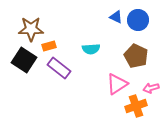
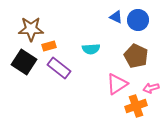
black square: moved 2 px down
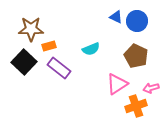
blue circle: moved 1 px left, 1 px down
cyan semicircle: rotated 18 degrees counterclockwise
black square: rotated 10 degrees clockwise
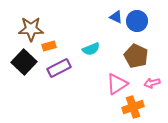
purple rectangle: rotated 65 degrees counterclockwise
pink arrow: moved 1 px right, 5 px up
orange cross: moved 3 px left, 1 px down
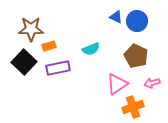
purple rectangle: moved 1 px left; rotated 15 degrees clockwise
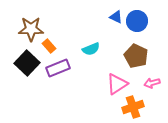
orange rectangle: rotated 64 degrees clockwise
black square: moved 3 px right, 1 px down
purple rectangle: rotated 10 degrees counterclockwise
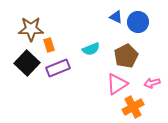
blue circle: moved 1 px right, 1 px down
orange rectangle: moved 1 px up; rotated 24 degrees clockwise
brown pentagon: moved 10 px left; rotated 20 degrees clockwise
orange cross: rotated 10 degrees counterclockwise
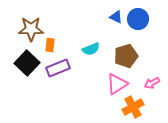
blue circle: moved 3 px up
orange rectangle: moved 1 px right; rotated 24 degrees clockwise
brown pentagon: rotated 10 degrees clockwise
pink arrow: rotated 14 degrees counterclockwise
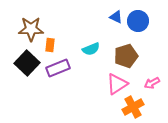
blue circle: moved 2 px down
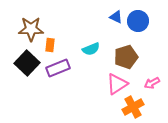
brown pentagon: moved 1 px down
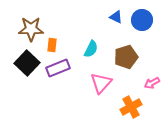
blue circle: moved 4 px right, 1 px up
orange rectangle: moved 2 px right
cyan semicircle: rotated 42 degrees counterclockwise
pink triangle: moved 16 px left, 1 px up; rotated 15 degrees counterclockwise
orange cross: moved 2 px left
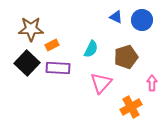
orange rectangle: rotated 56 degrees clockwise
purple rectangle: rotated 25 degrees clockwise
pink arrow: rotated 119 degrees clockwise
